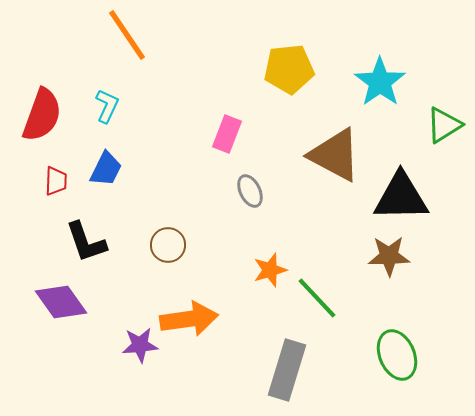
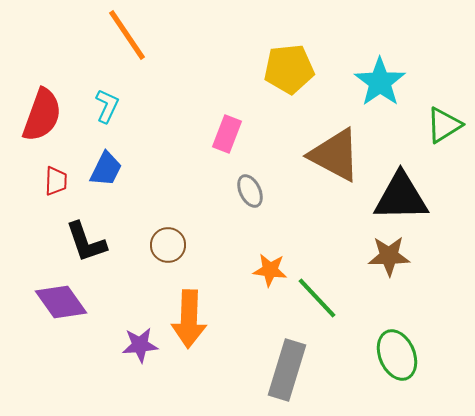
orange star: rotated 24 degrees clockwise
orange arrow: rotated 100 degrees clockwise
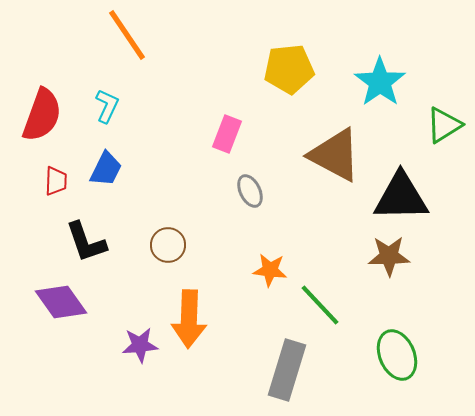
green line: moved 3 px right, 7 px down
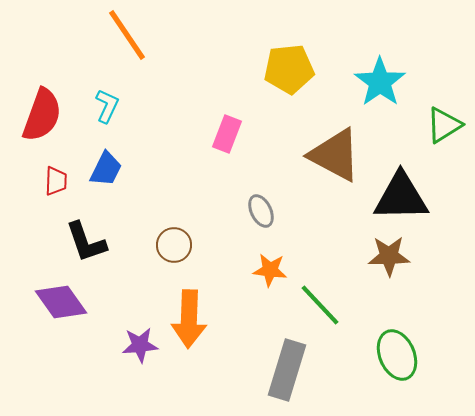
gray ellipse: moved 11 px right, 20 px down
brown circle: moved 6 px right
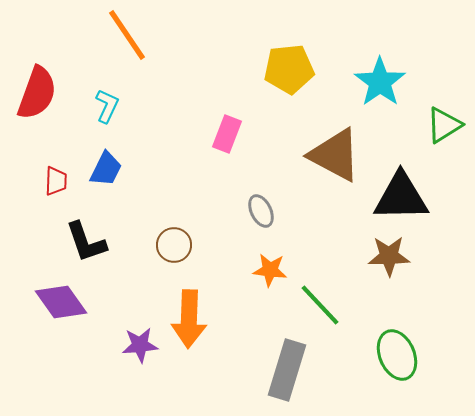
red semicircle: moved 5 px left, 22 px up
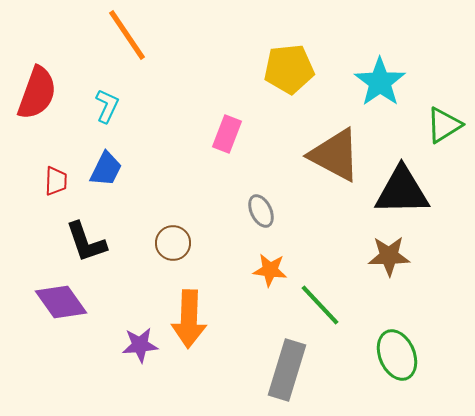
black triangle: moved 1 px right, 6 px up
brown circle: moved 1 px left, 2 px up
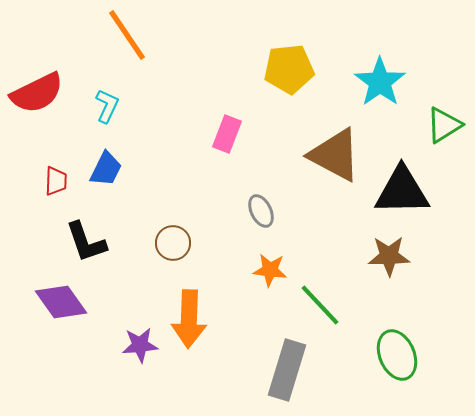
red semicircle: rotated 44 degrees clockwise
